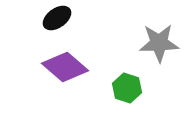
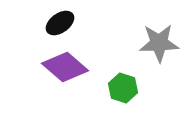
black ellipse: moved 3 px right, 5 px down
green hexagon: moved 4 px left
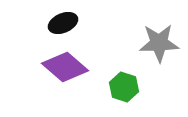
black ellipse: moved 3 px right; rotated 12 degrees clockwise
green hexagon: moved 1 px right, 1 px up
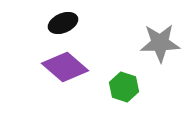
gray star: moved 1 px right
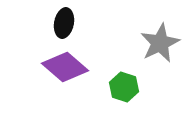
black ellipse: moved 1 px right; rotated 56 degrees counterclockwise
gray star: rotated 24 degrees counterclockwise
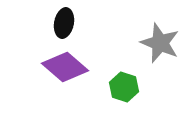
gray star: rotated 24 degrees counterclockwise
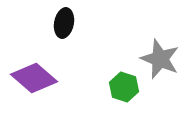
gray star: moved 16 px down
purple diamond: moved 31 px left, 11 px down
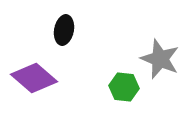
black ellipse: moved 7 px down
green hexagon: rotated 12 degrees counterclockwise
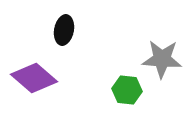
gray star: moved 2 px right; rotated 18 degrees counterclockwise
green hexagon: moved 3 px right, 3 px down
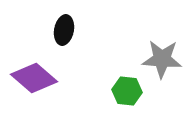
green hexagon: moved 1 px down
